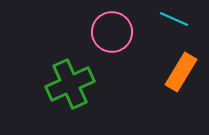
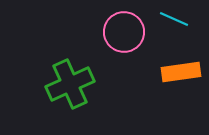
pink circle: moved 12 px right
orange rectangle: rotated 51 degrees clockwise
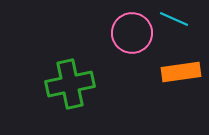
pink circle: moved 8 px right, 1 px down
green cross: rotated 12 degrees clockwise
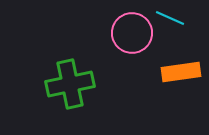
cyan line: moved 4 px left, 1 px up
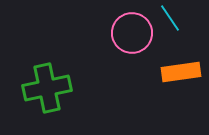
cyan line: rotated 32 degrees clockwise
green cross: moved 23 px left, 4 px down
